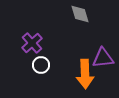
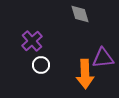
purple cross: moved 2 px up
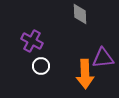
gray diamond: rotated 15 degrees clockwise
purple cross: rotated 20 degrees counterclockwise
white circle: moved 1 px down
